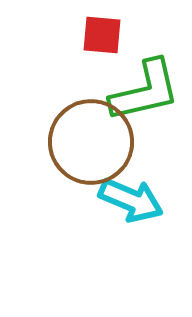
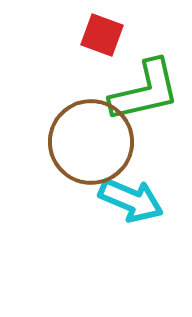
red square: rotated 15 degrees clockwise
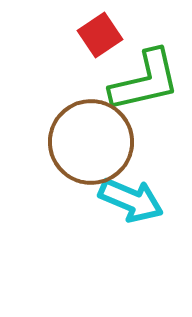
red square: moved 2 px left; rotated 36 degrees clockwise
green L-shape: moved 10 px up
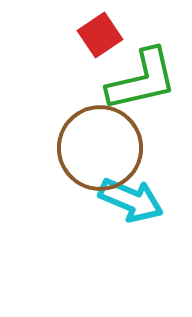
green L-shape: moved 3 px left, 1 px up
brown circle: moved 9 px right, 6 px down
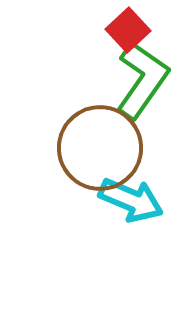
red square: moved 28 px right, 5 px up; rotated 9 degrees counterclockwise
green L-shape: rotated 42 degrees counterclockwise
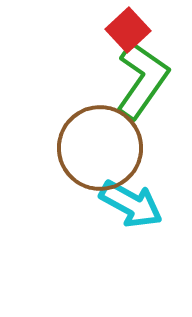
cyan arrow: moved 4 px down; rotated 6 degrees clockwise
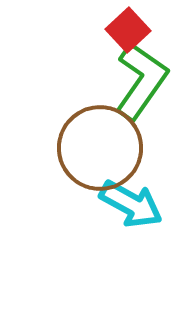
green L-shape: moved 1 px left, 1 px down
